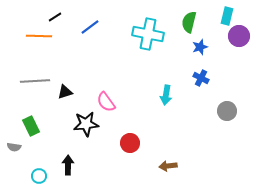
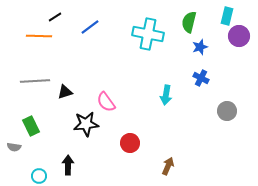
brown arrow: rotated 120 degrees clockwise
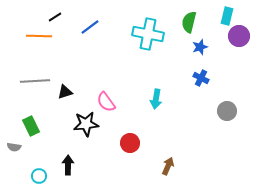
cyan arrow: moved 10 px left, 4 px down
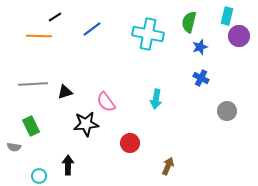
blue line: moved 2 px right, 2 px down
gray line: moved 2 px left, 3 px down
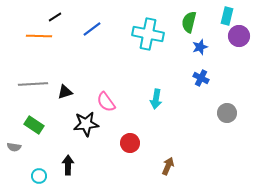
gray circle: moved 2 px down
green rectangle: moved 3 px right, 1 px up; rotated 30 degrees counterclockwise
